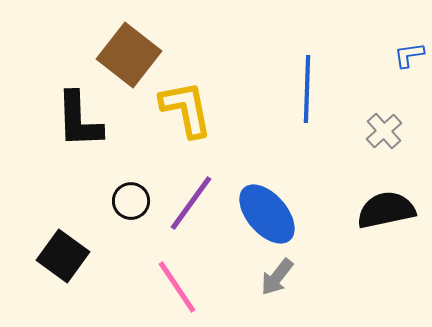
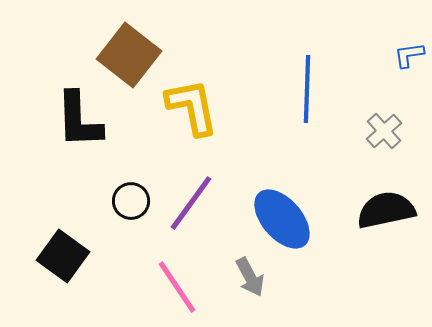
yellow L-shape: moved 6 px right, 2 px up
blue ellipse: moved 15 px right, 5 px down
gray arrow: moved 27 px left; rotated 66 degrees counterclockwise
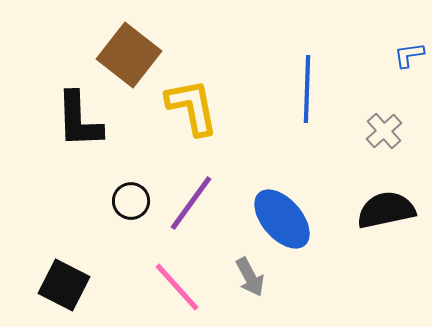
black square: moved 1 px right, 29 px down; rotated 9 degrees counterclockwise
pink line: rotated 8 degrees counterclockwise
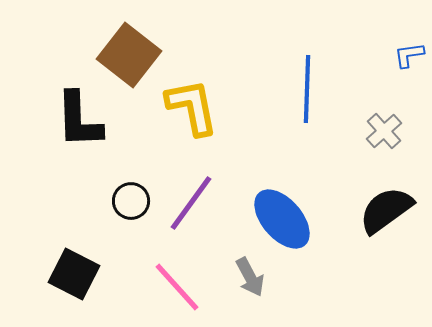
black semicircle: rotated 24 degrees counterclockwise
black square: moved 10 px right, 11 px up
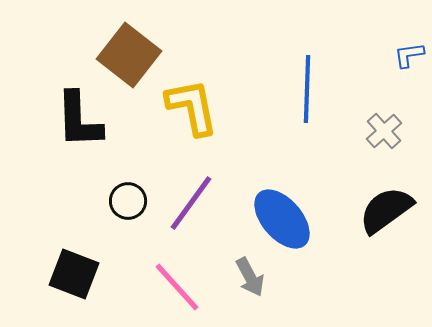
black circle: moved 3 px left
black square: rotated 6 degrees counterclockwise
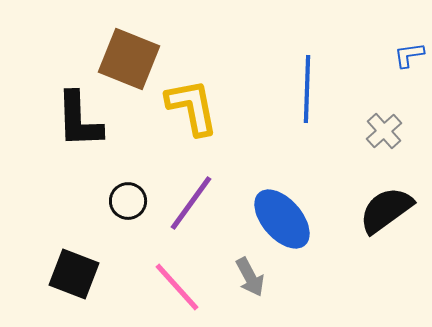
brown square: moved 4 px down; rotated 16 degrees counterclockwise
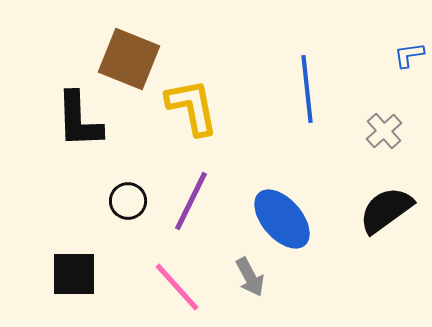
blue line: rotated 8 degrees counterclockwise
purple line: moved 2 px up; rotated 10 degrees counterclockwise
black square: rotated 21 degrees counterclockwise
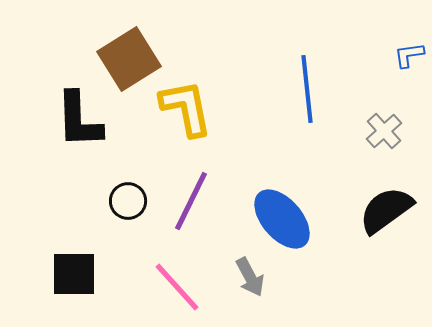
brown square: rotated 36 degrees clockwise
yellow L-shape: moved 6 px left, 1 px down
